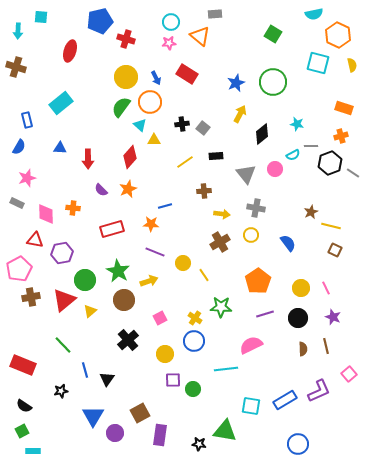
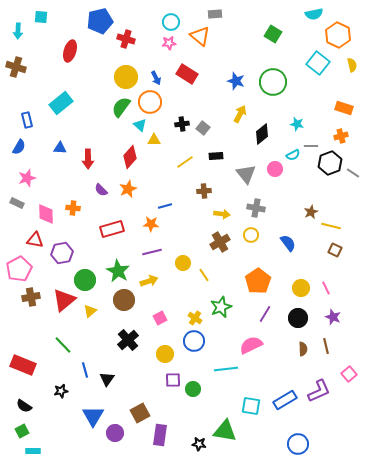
cyan square at (318, 63): rotated 25 degrees clockwise
blue star at (236, 83): moved 2 px up; rotated 30 degrees counterclockwise
purple line at (155, 252): moved 3 px left; rotated 36 degrees counterclockwise
green star at (221, 307): rotated 25 degrees counterclockwise
purple line at (265, 314): rotated 42 degrees counterclockwise
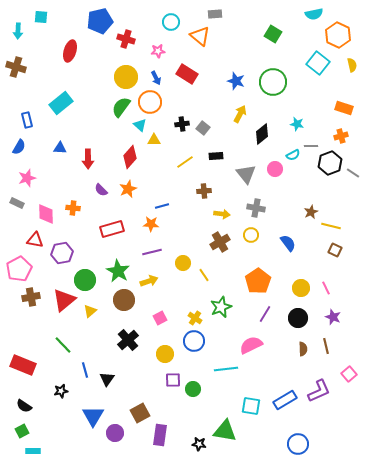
pink star at (169, 43): moved 11 px left, 8 px down
blue line at (165, 206): moved 3 px left
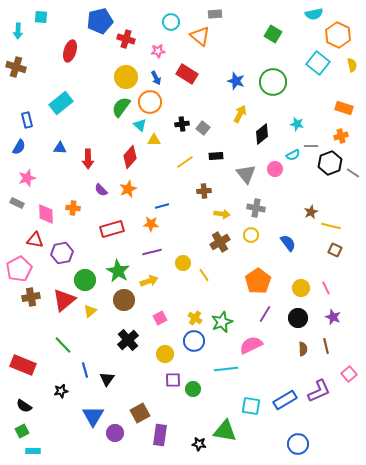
green star at (221, 307): moved 1 px right, 15 px down
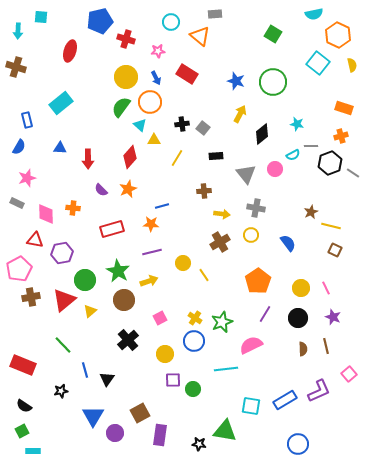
yellow line at (185, 162): moved 8 px left, 4 px up; rotated 24 degrees counterclockwise
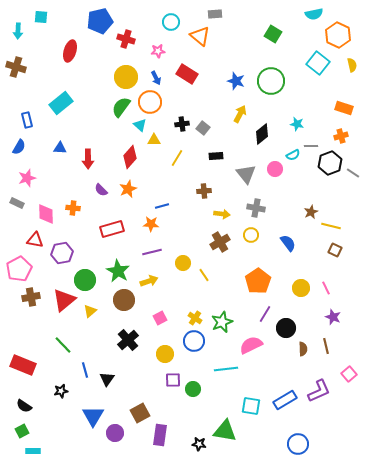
green circle at (273, 82): moved 2 px left, 1 px up
black circle at (298, 318): moved 12 px left, 10 px down
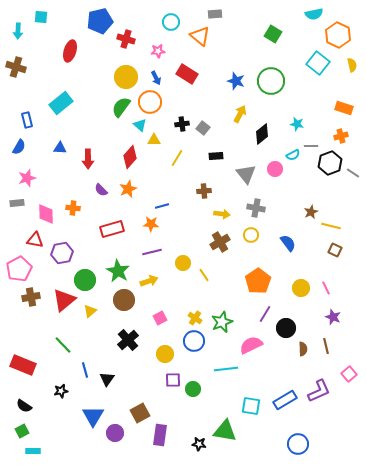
gray rectangle at (17, 203): rotated 32 degrees counterclockwise
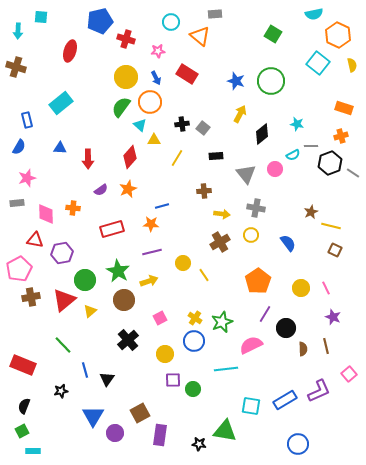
purple semicircle at (101, 190): rotated 80 degrees counterclockwise
black semicircle at (24, 406): rotated 77 degrees clockwise
